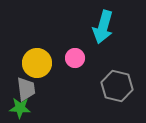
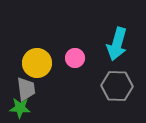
cyan arrow: moved 14 px right, 17 px down
gray hexagon: rotated 12 degrees counterclockwise
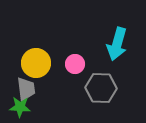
pink circle: moved 6 px down
yellow circle: moved 1 px left
gray hexagon: moved 16 px left, 2 px down
green star: moved 1 px up
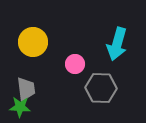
yellow circle: moved 3 px left, 21 px up
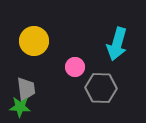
yellow circle: moved 1 px right, 1 px up
pink circle: moved 3 px down
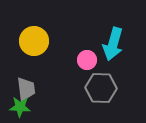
cyan arrow: moved 4 px left
pink circle: moved 12 px right, 7 px up
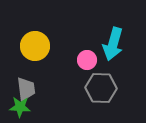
yellow circle: moved 1 px right, 5 px down
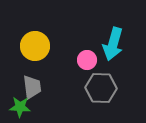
gray trapezoid: moved 6 px right, 2 px up
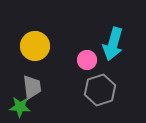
gray hexagon: moved 1 px left, 2 px down; rotated 20 degrees counterclockwise
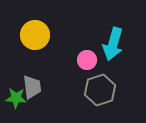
yellow circle: moved 11 px up
green star: moved 4 px left, 9 px up
